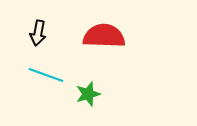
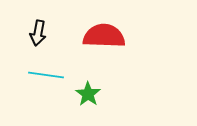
cyan line: rotated 12 degrees counterclockwise
green star: rotated 20 degrees counterclockwise
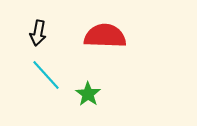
red semicircle: moved 1 px right
cyan line: rotated 40 degrees clockwise
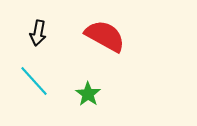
red semicircle: rotated 27 degrees clockwise
cyan line: moved 12 px left, 6 px down
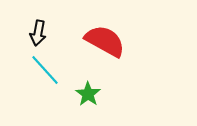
red semicircle: moved 5 px down
cyan line: moved 11 px right, 11 px up
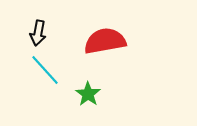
red semicircle: rotated 39 degrees counterclockwise
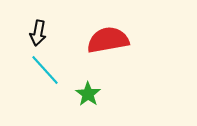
red semicircle: moved 3 px right, 1 px up
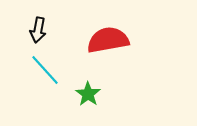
black arrow: moved 3 px up
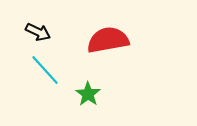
black arrow: moved 2 px down; rotated 75 degrees counterclockwise
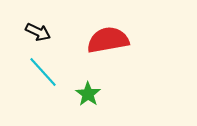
cyan line: moved 2 px left, 2 px down
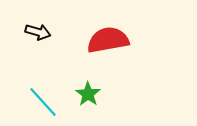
black arrow: rotated 10 degrees counterclockwise
cyan line: moved 30 px down
